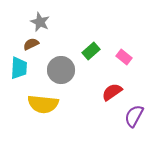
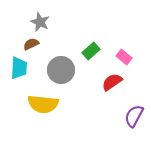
red semicircle: moved 10 px up
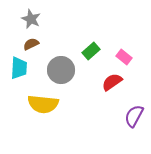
gray star: moved 9 px left, 3 px up
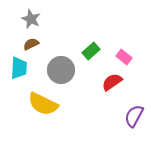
yellow semicircle: rotated 20 degrees clockwise
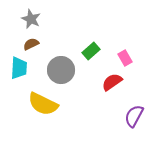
pink rectangle: moved 1 px right, 1 px down; rotated 21 degrees clockwise
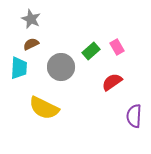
pink rectangle: moved 8 px left, 11 px up
gray circle: moved 3 px up
yellow semicircle: moved 1 px right, 4 px down
purple semicircle: rotated 25 degrees counterclockwise
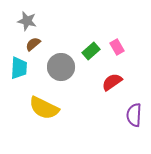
gray star: moved 4 px left, 2 px down; rotated 12 degrees counterclockwise
brown semicircle: moved 2 px right; rotated 14 degrees counterclockwise
purple semicircle: moved 1 px up
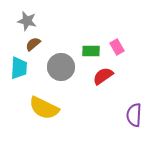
green rectangle: rotated 42 degrees clockwise
red semicircle: moved 9 px left, 6 px up
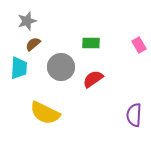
gray star: rotated 30 degrees counterclockwise
pink rectangle: moved 22 px right, 2 px up
green rectangle: moved 8 px up
red semicircle: moved 10 px left, 3 px down
yellow semicircle: moved 1 px right, 5 px down
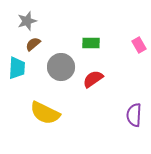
cyan trapezoid: moved 2 px left
